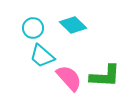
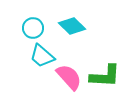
cyan diamond: moved 1 px left, 1 px down
pink semicircle: moved 1 px up
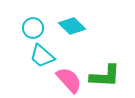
pink semicircle: moved 3 px down
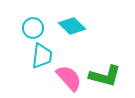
cyan trapezoid: rotated 124 degrees counterclockwise
green L-shape: rotated 12 degrees clockwise
pink semicircle: moved 2 px up
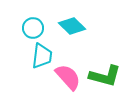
pink semicircle: moved 1 px left, 1 px up
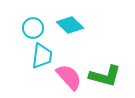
cyan diamond: moved 2 px left, 1 px up
pink semicircle: moved 1 px right
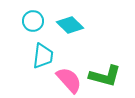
cyan circle: moved 7 px up
cyan trapezoid: moved 1 px right
pink semicircle: moved 3 px down
